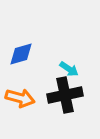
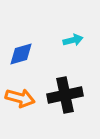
cyan arrow: moved 4 px right, 29 px up; rotated 48 degrees counterclockwise
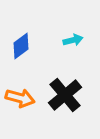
blue diamond: moved 8 px up; rotated 20 degrees counterclockwise
black cross: rotated 28 degrees counterclockwise
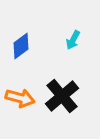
cyan arrow: rotated 132 degrees clockwise
black cross: moved 3 px left, 1 px down
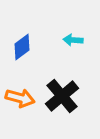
cyan arrow: rotated 66 degrees clockwise
blue diamond: moved 1 px right, 1 px down
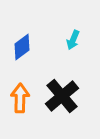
cyan arrow: rotated 72 degrees counterclockwise
orange arrow: rotated 104 degrees counterclockwise
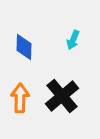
blue diamond: moved 2 px right; rotated 52 degrees counterclockwise
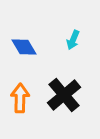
blue diamond: rotated 32 degrees counterclockwise
black cross: moved 2 px right, 1 px up
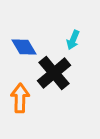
black cross: moved 10 px left, 22 px up
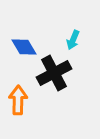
black cross: rotated 12 degrees clockwise
orange arrow: moved 2 px left, 2 px down
